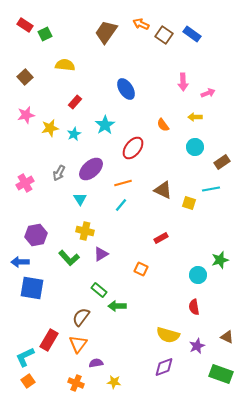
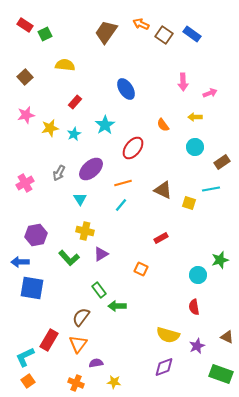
pink arrow at (208, 93): moved 2 px right
green rectangle at (99, 290): rotated 14 degrees clockwise
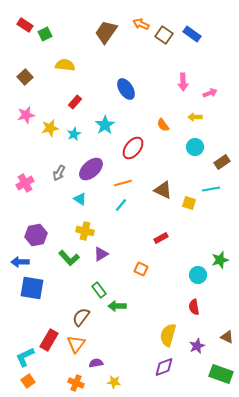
cyan triangle at (80, 199): rotated 24 degrees counterclockwise
yellow semicircle at (168, 335): rotated 90 degrees clockwise
orange triangle at (78, 344): moved 2 px left
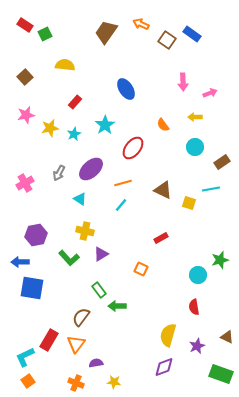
brown square at (164, 35): moved 3 px right, 5 px down
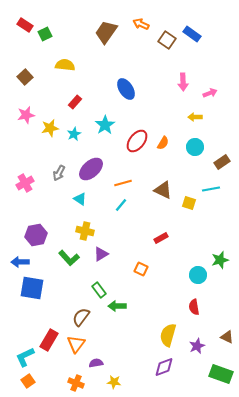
orange semicircle at (163, 125): moved 18 px down; rotated 112 degrees counterclockwise
red ellipse at (133, 148): moved 4 px right, 7 px up
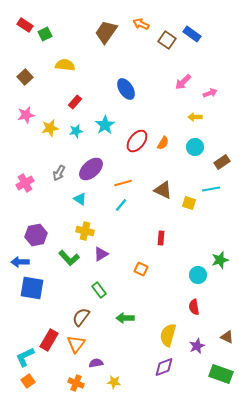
pink arrow at (183, 82): rotated 48 degrees clockwise
cyan star at (74, 134): moved 2 px right, 3 px up; rotated 16 degrees clockwise
red rectangle at (161, 238): rotated 56 degrees counterclockwise
green arrow at (117, 306): moved 8 px right, 12 px down
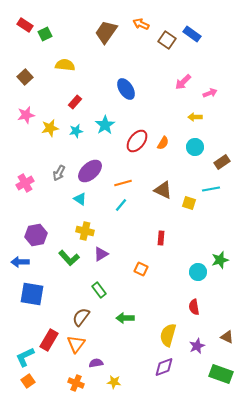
purple ellipse at (91, 169): moved 1 px left, 2 px down
cyan circle at (198, 275): moved 3 px up
blue square at (32, 288): moved 6 px down
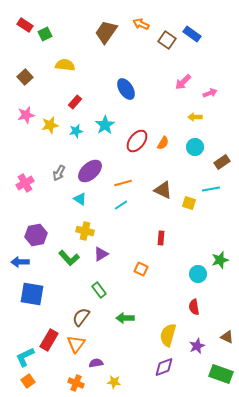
yellow star at (50, 128): moved 3 px up
cyan line at (121, 205): rotated 16 degrees clockwise
cyan circle at (198, 272): moved 2 px down
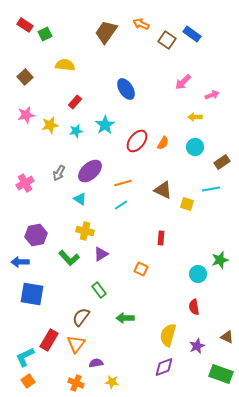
pink arrow at (210, 93): moved 2 px right, 2 px down
yellow square at (189, 203): moved 2 px left, 1 px down
yellow star at (114, 382): moved 2 px left
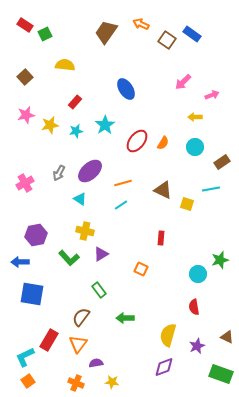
orange triangle at (76, 344): moved 2 px right
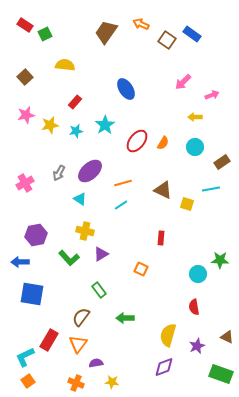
green star at (220, 260): rotated 18 degrees clockwise
